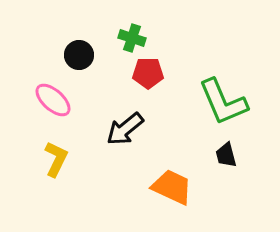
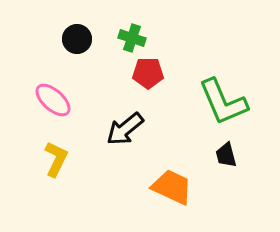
black circle: moved 2 px left, 16 px up
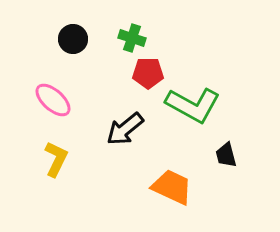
black circle: moved 4 px left
green L-shape: moved 30 px left, 3 px down; rotated 38 degrees counterclockwise
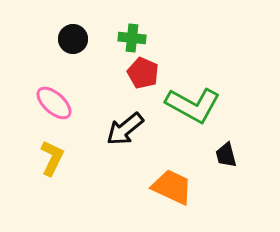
green cross: rotated 12 degrees counterclockwise
red pentagon: moved 5 px left; rotated 24 degrees clockwise
pink ellipse: moved 1 px right, 3 px down
yellow L-shape: moved 4 px left, 1 px up
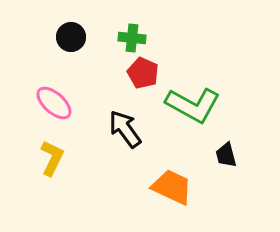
black circle: moved 2 px left, 2 px up
black arrow: rotated 93 degrees clockwise
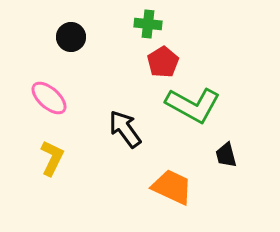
green cross: moved 16 px right, 14 px up
red pentagon: moved 20 px right, 11 px up; rotated 16 degrees clockwise
pink ellipse: moved 5 px left, 5 px up
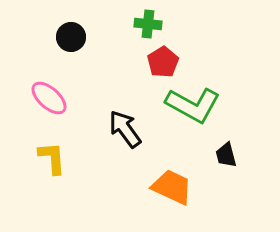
yellow L-shape: rotated 30 degrees counterclockwise
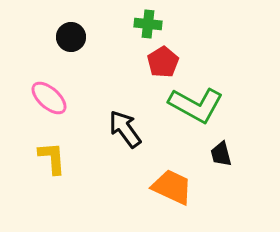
green L-shape: moved 3 px right
black trapezoid: moved 5 px left, 1 px up
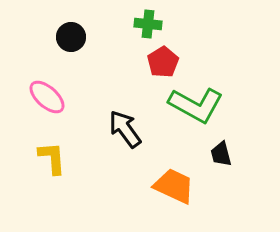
pink ellipse: moved 2 px left, 1 px up
orange trapezoid: moved 2 px right, 1 px up
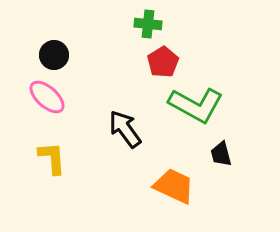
black circle: moved 17 px left, 18 px down
